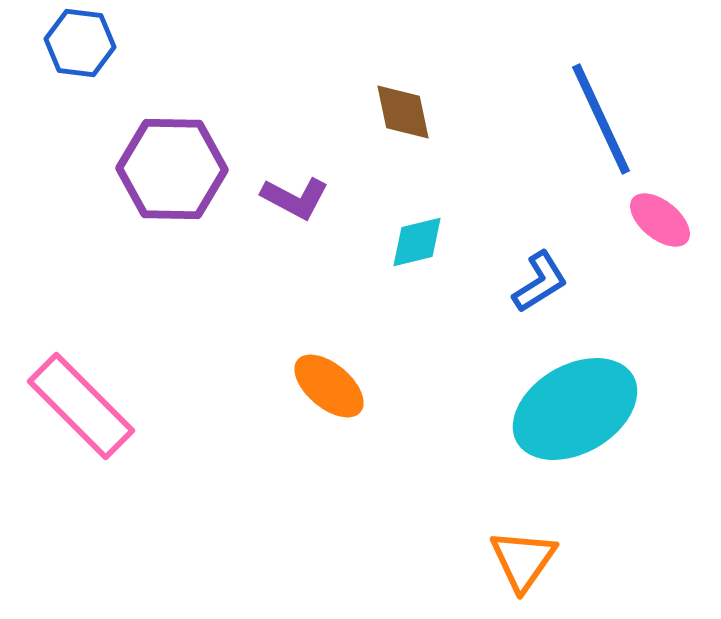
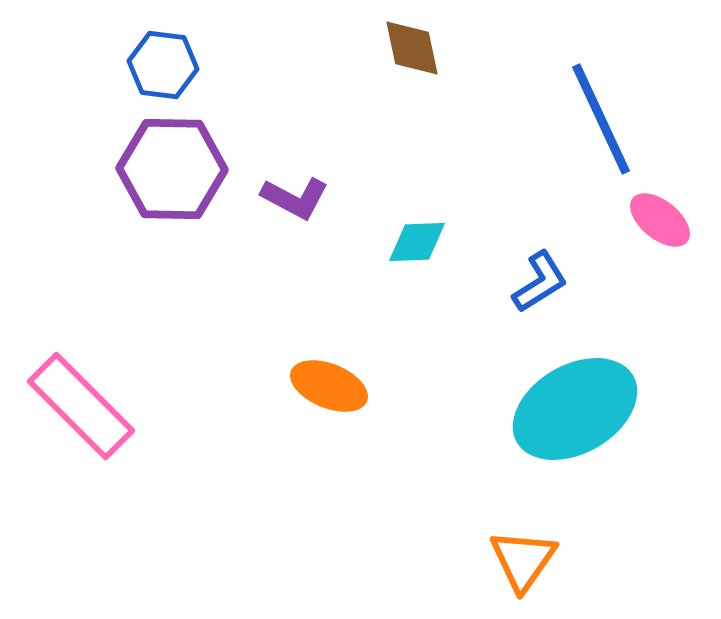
blue hexagon: moved 83 px right, 22 px down
brown diamond: moved 9 px right, 64 px up
cyan diamond: rotated 12 degrees clockwise
orange ellipse: rotated 18 degrees counterclockwise
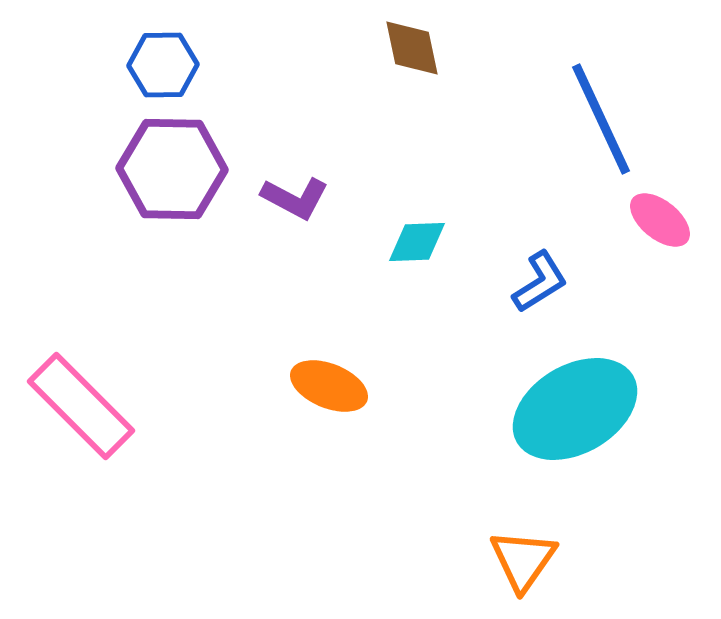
blue hexagon: rotated 8 degrees counterclockwise
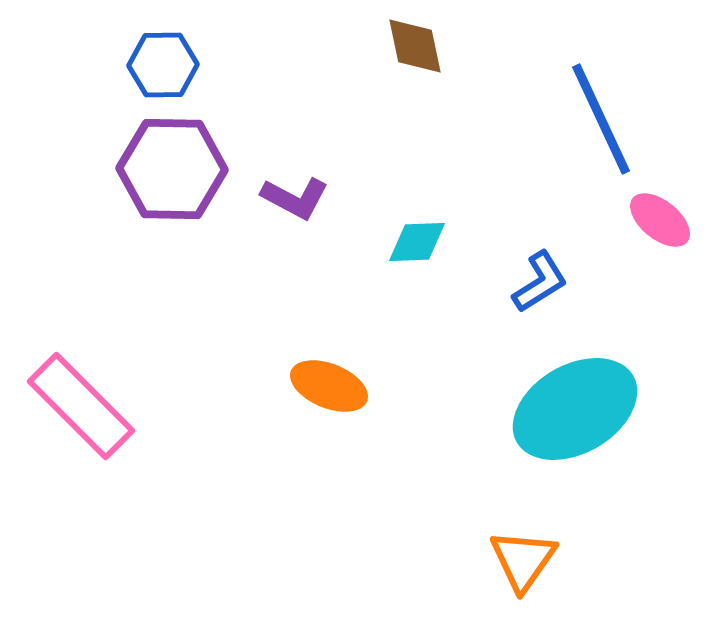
brown diamond: moved 3 px right, 2 px up
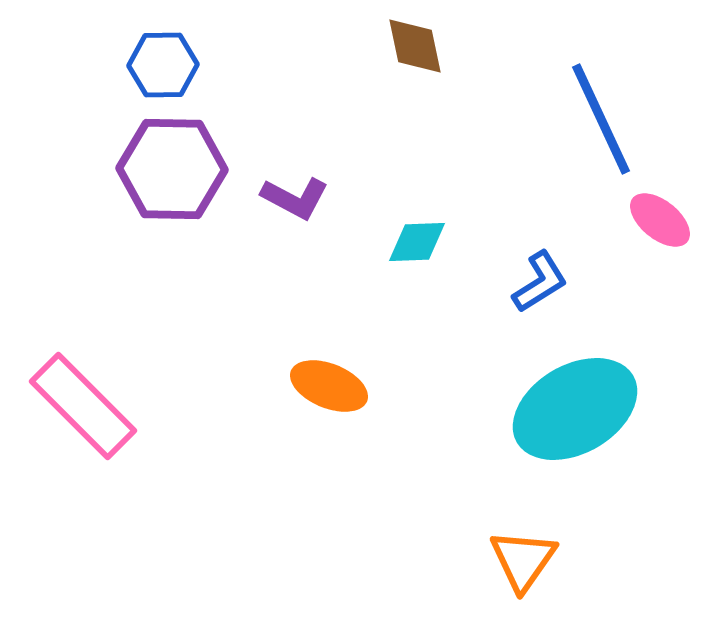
pink rectangle: moved 2 px right
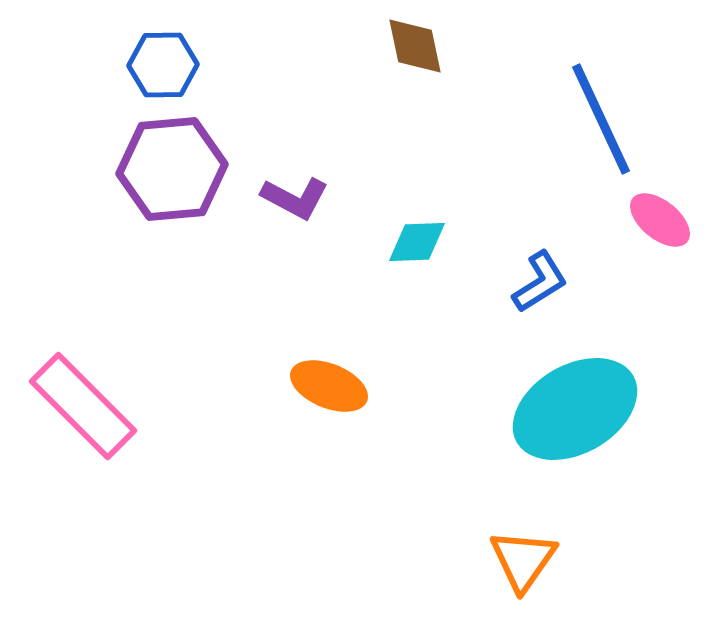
purple hexagon: rotated 6 degrees counterclockwise
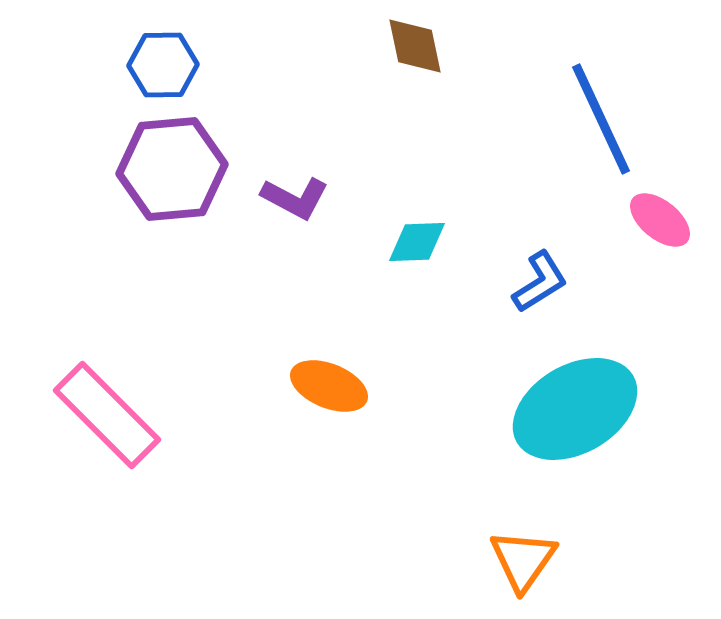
pink rectangle: moved 24 px right, 9 px down
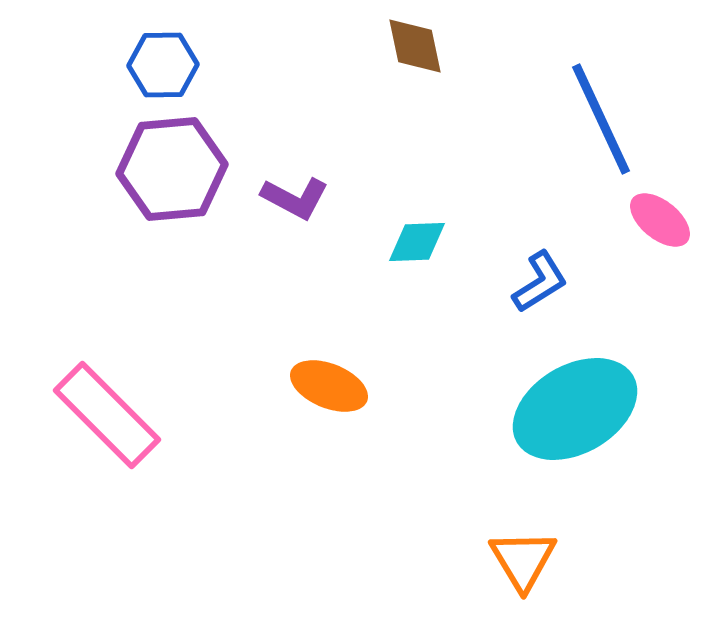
orange triangle: rotated 6 degrees counterclockwise
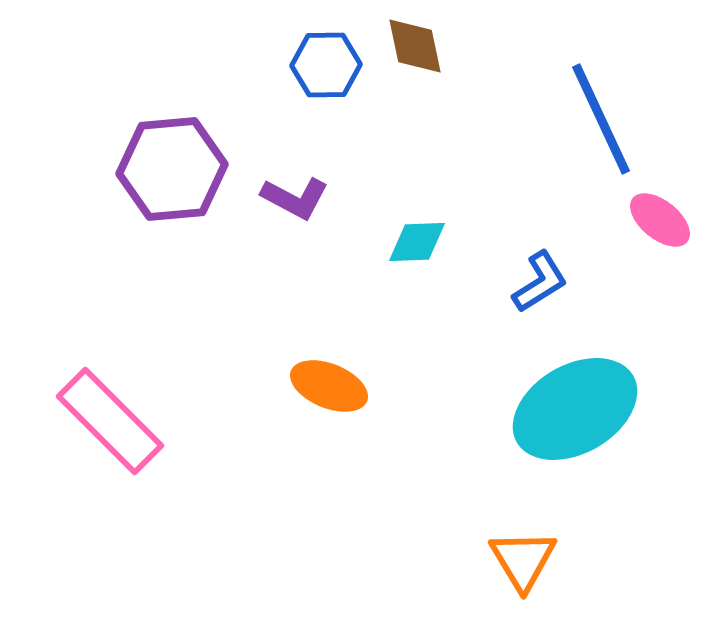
blue hexagon: moved 163 px right
pink rectangle: moved 3 px right, 6 px down
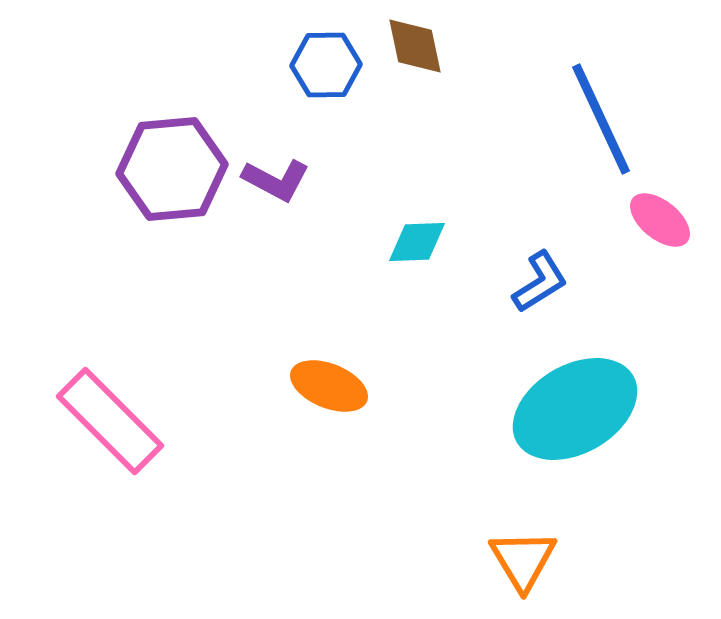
purple L-shape: moved 19 px left, 18 px up
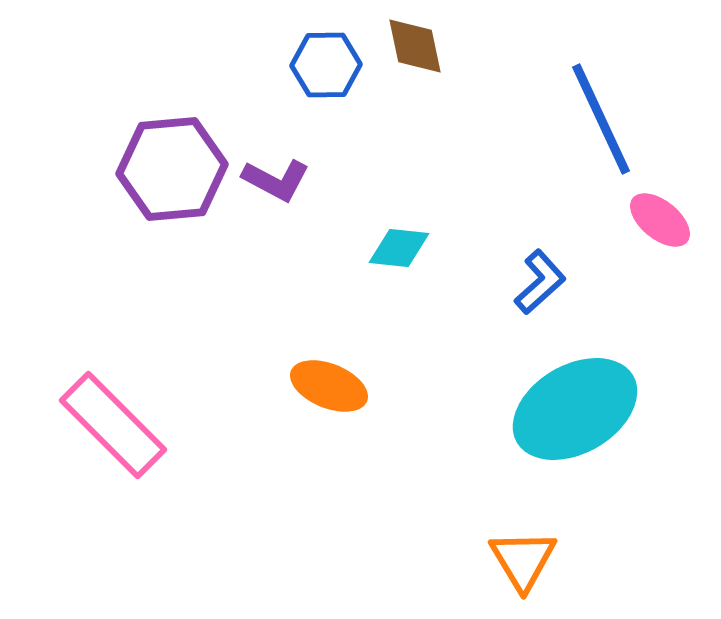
cyan diamond: moved 18 px left, 6 px down; rotated 8 degrees clockwise
blue L-shape: rotated 10 degrees counterclockwise
pink rectangle: moved 3 px right, 4 px down
